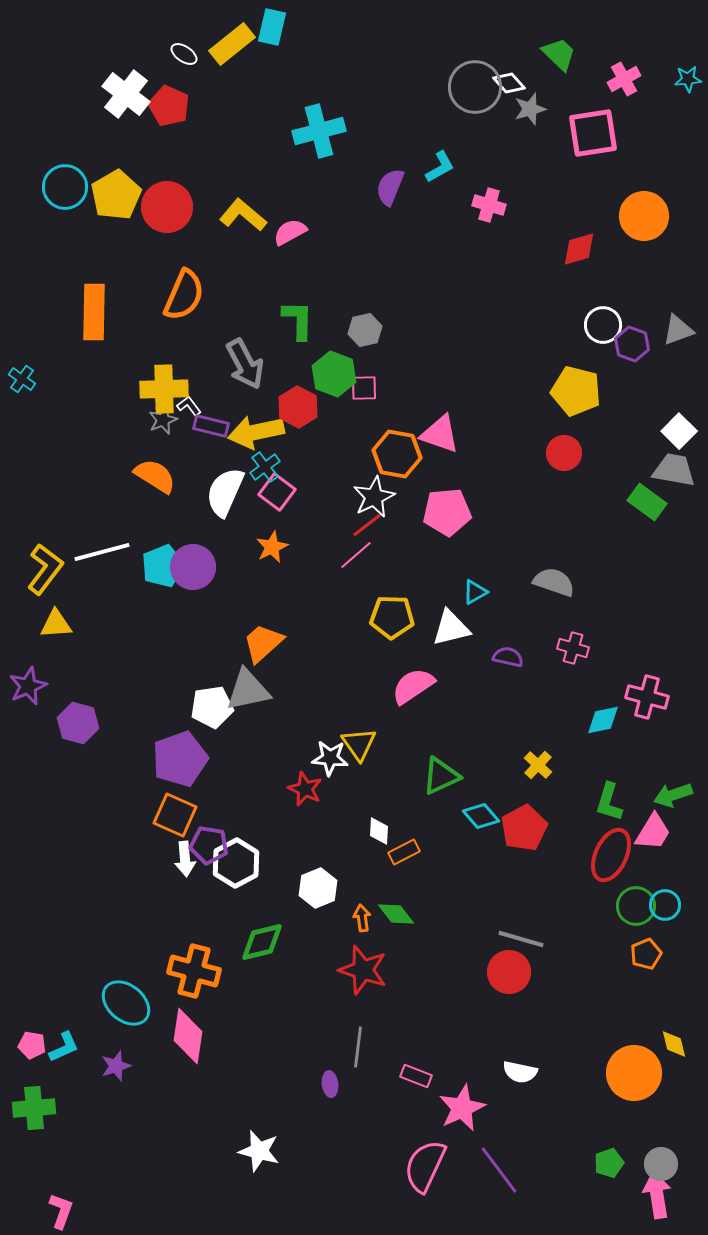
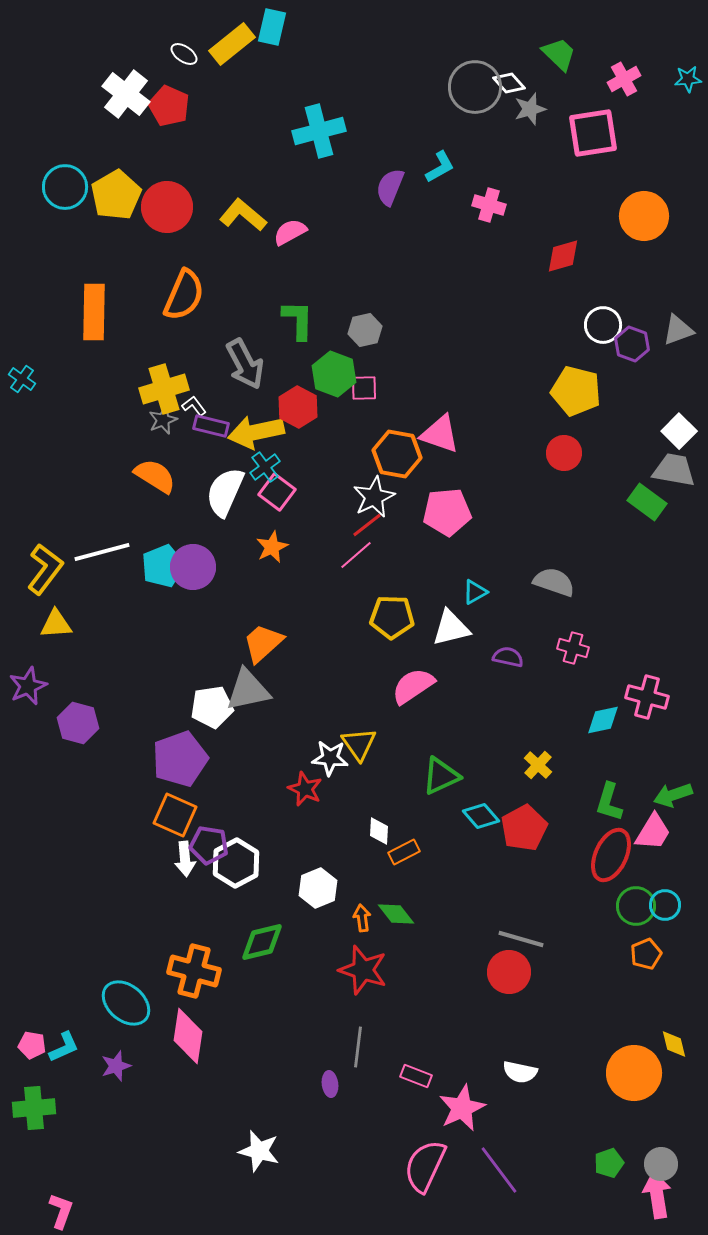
red diamond at (579, 249): moved 16 px left, 7 px down
yellow cross at (164, 389): rotated 15 degrees counterclockwise
white L-shape at (189, 406): moved 5 px right
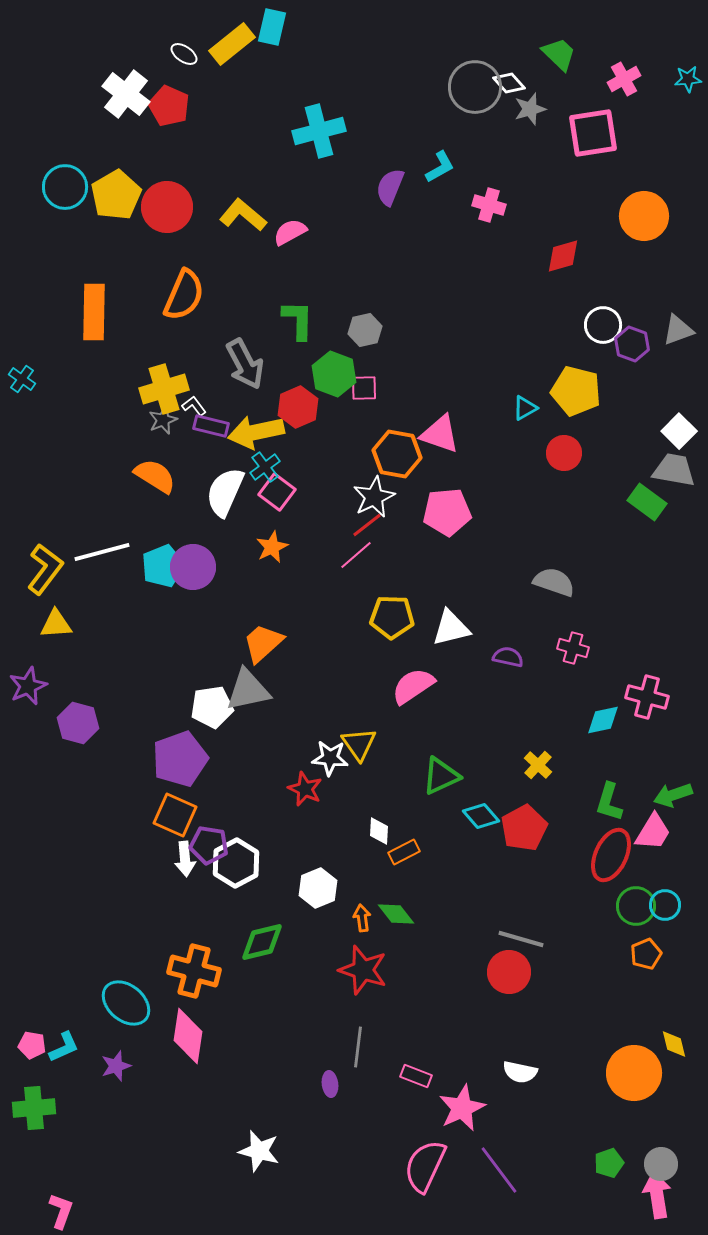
red hexagon at (298, 407): rotated 9 degrees clockwise
cyan triangle at (475, 592): moved 50 px right, 184 px up
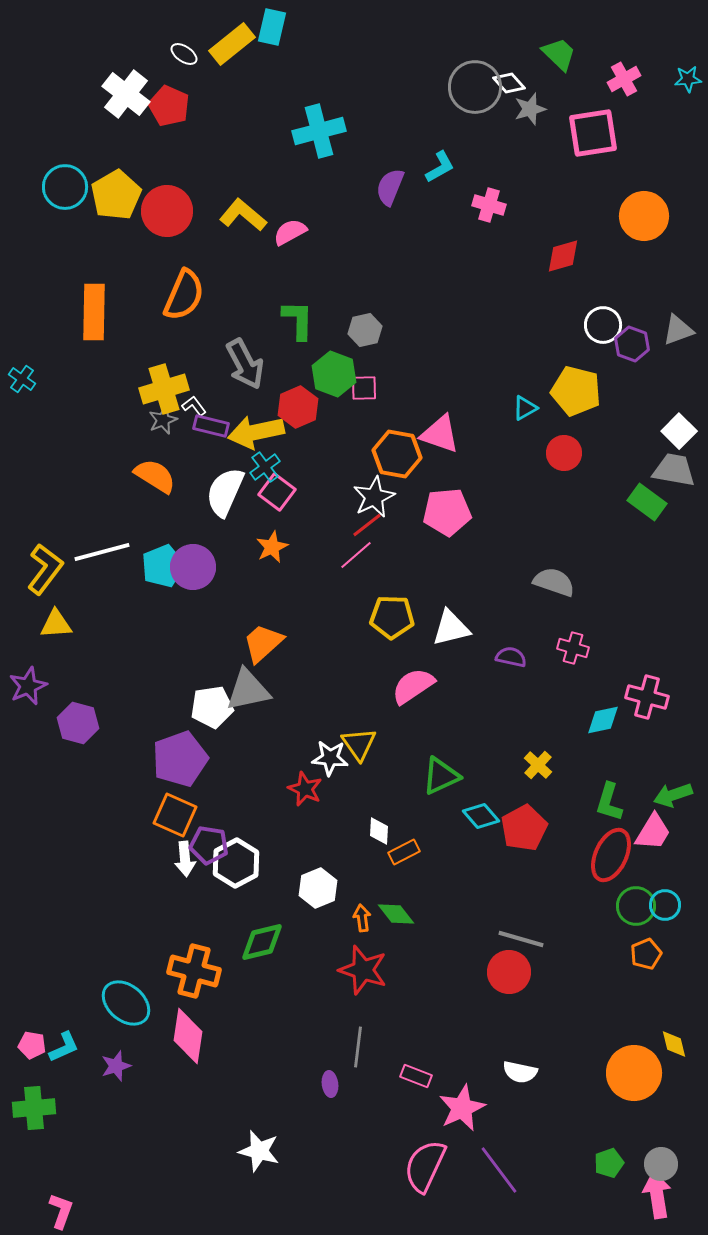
red circle at (167, 207): moved 4 px down
purple semicircle at (508, 657): moved 3 px right
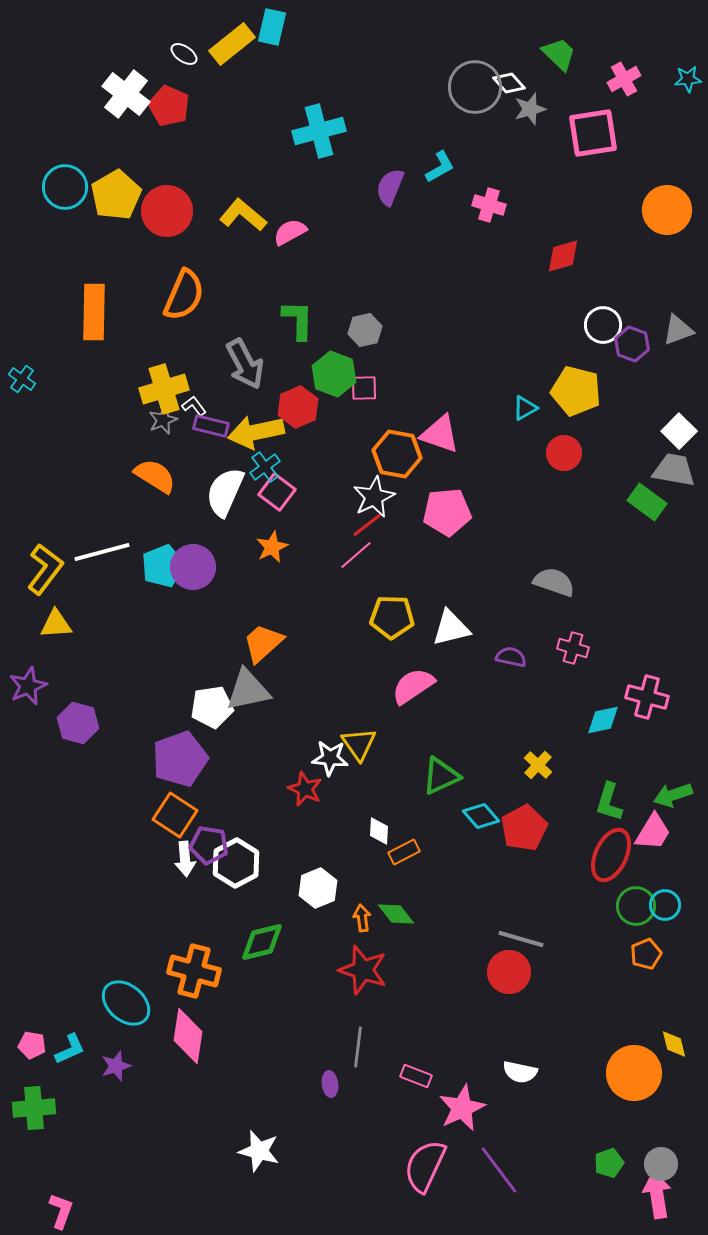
orange circle at (644, 216): moved 23 px right, 6 px up
orange square at (175, 815): rotated 9 degrees clockwise
cyan L-shape at (64, 1047): moved 6 px right, 2 px down
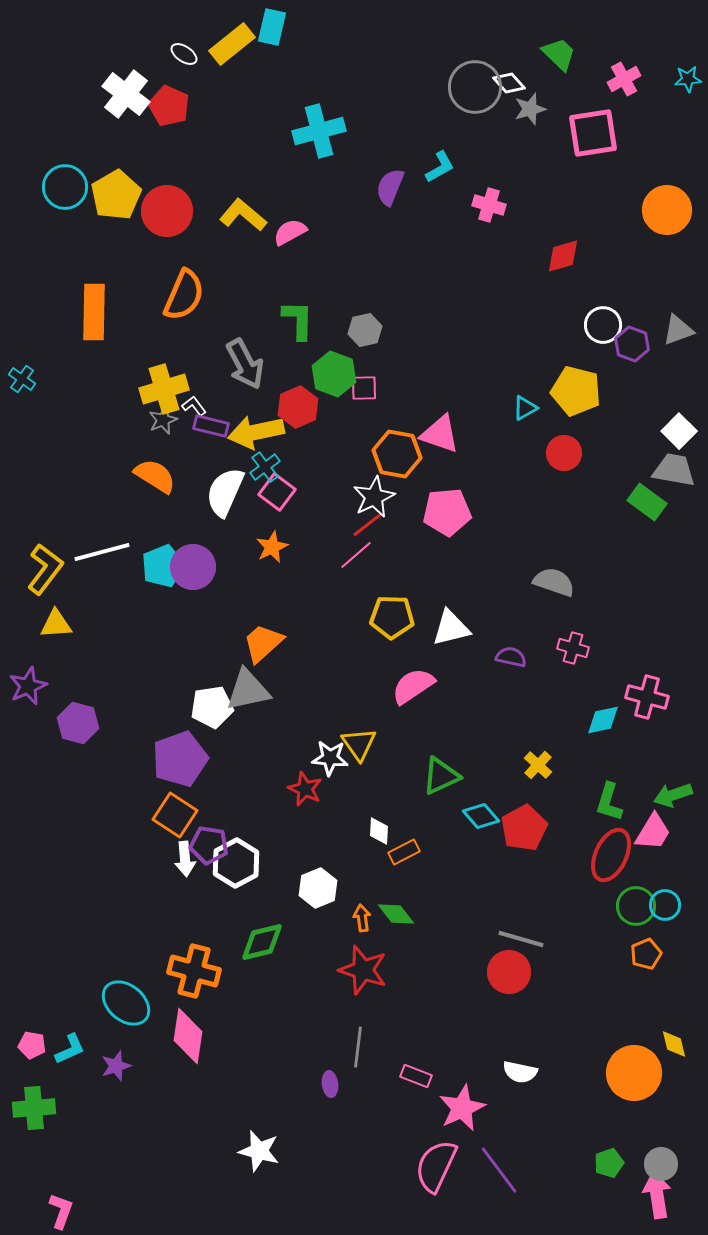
pink semicircle at (425, 1166): moved 11 px right
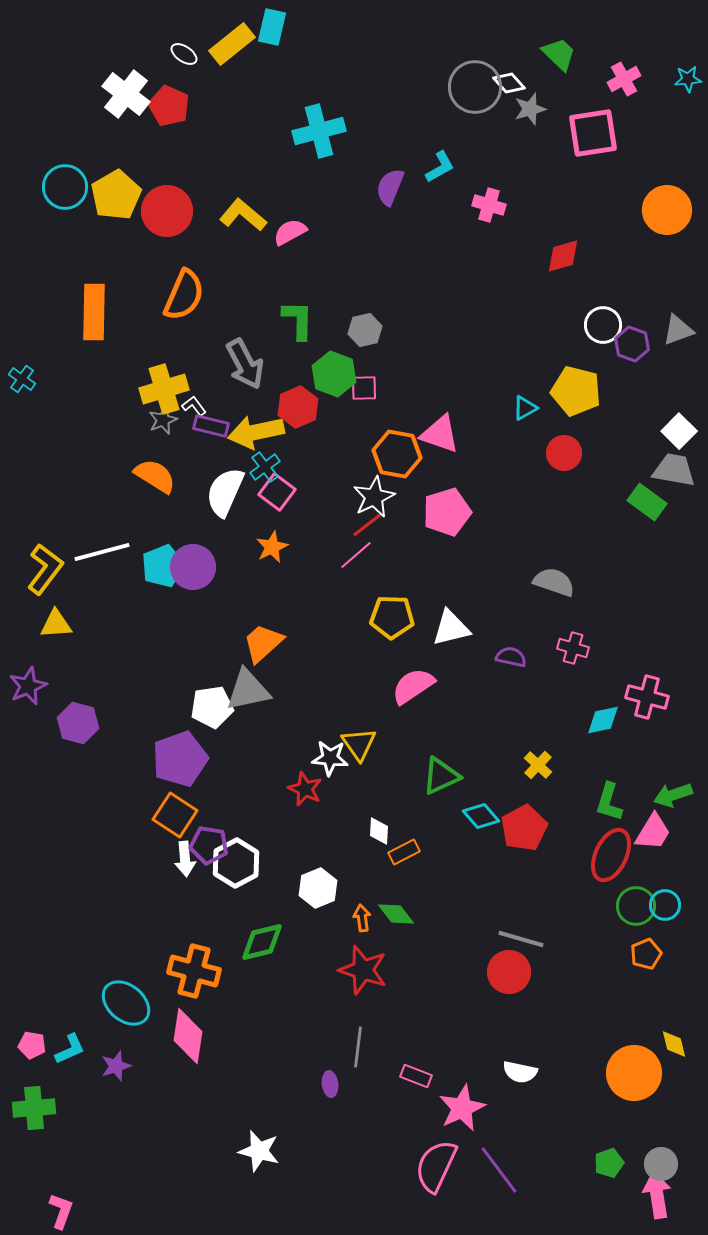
pink pentagon at (447, 512): rotated 12 degrees counterclockwise
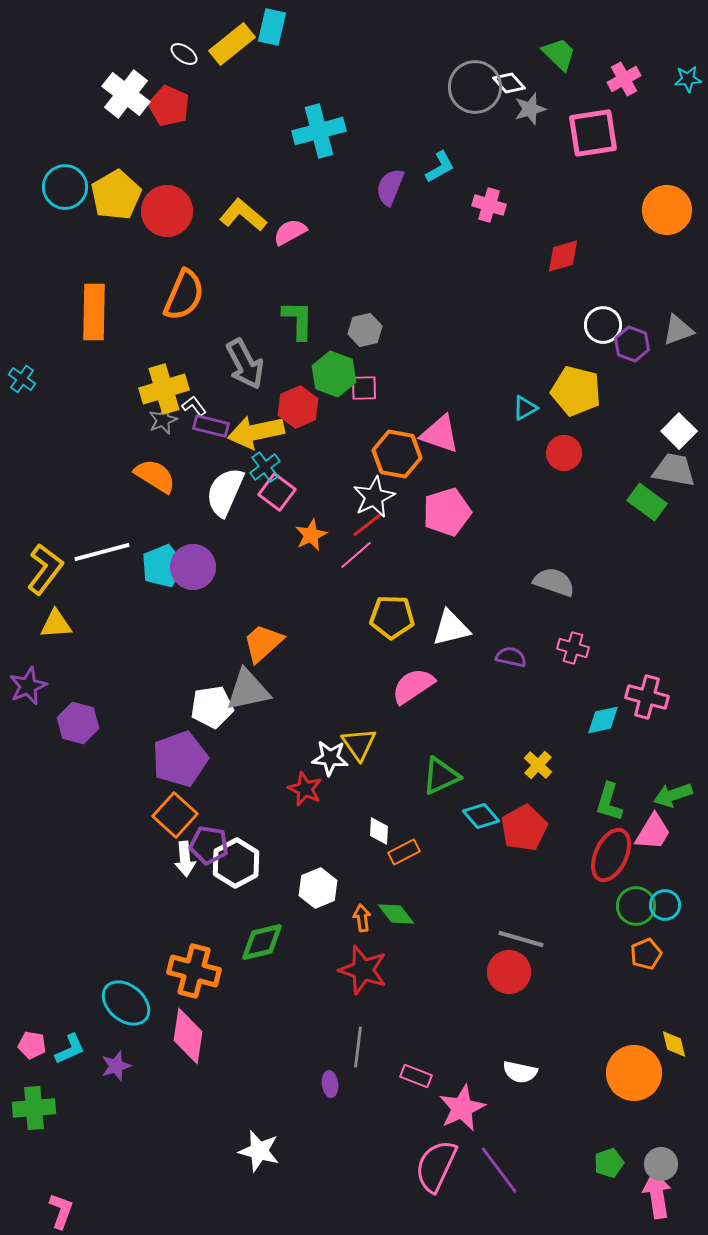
orange star at (272, 547): moved 39 px right, 12 px up
orange square at (175, 815): rotated 9 degrees clockwise
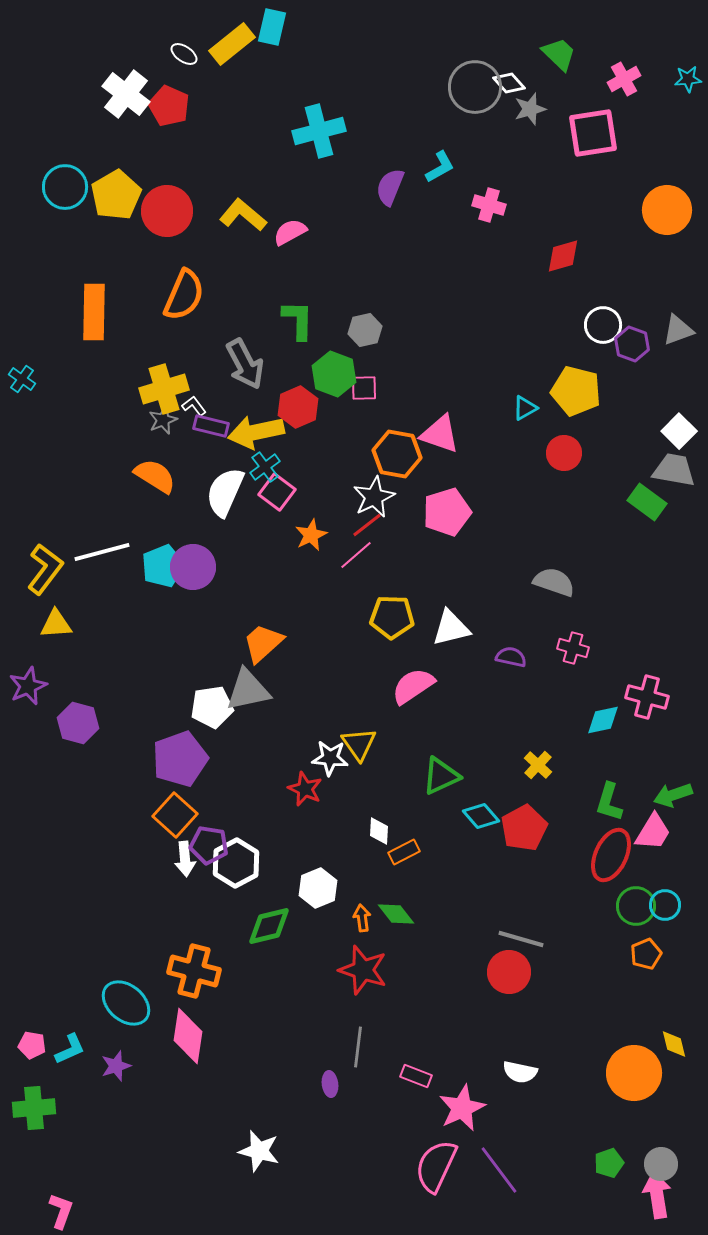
green diamond at (262, 942): moved 7 px right, 16 px up
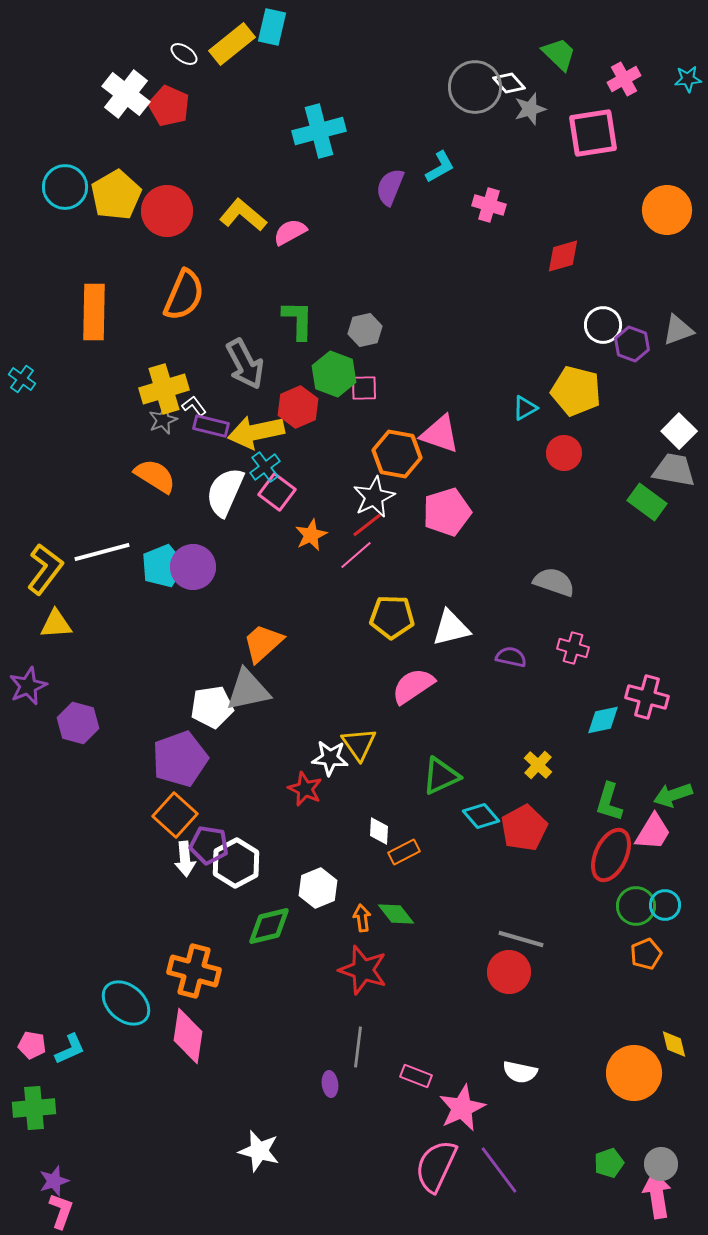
purple star at (116, 1066): moved 62 px left, 115 px down
